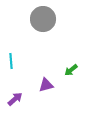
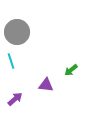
gray circle: moved 26 px left, 13 px down
cyan line: rotated 14 degrees counterclockwise
purple triangle: rotated 21 degrees clockwise
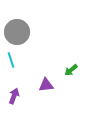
cyan line: moved 1 px up
purple triangle: rotated 14 degrees counterclockwise
purple arrow: moved 1 px left, 3 px up; rotated 28 degrees counterclockwise
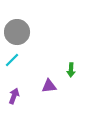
cyan line: moved 1 px right; rotated 63 degrees clockwise
green arrow: rotated 48 degrees counterclockwise
purple triangle: moved 3 px right, 1 px down
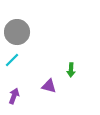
purple triangle: rotated 21 degrees clockwise
